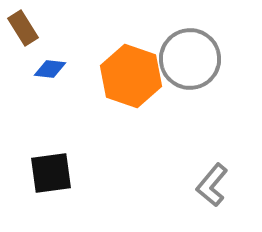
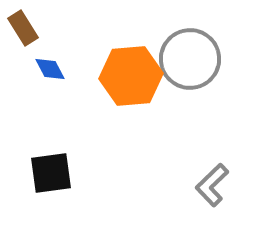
blue diamond: rotated 56 degrees clockwise
orange hexagon: rotated 24 degrees counterclockwise
gray L-shape: rotated 6 degrees clockwise
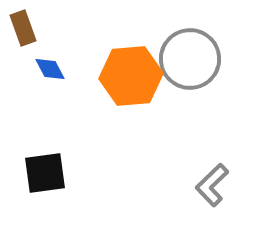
brown rectangle: rotated 12 degrees clockwise
black square: moved 6 px left
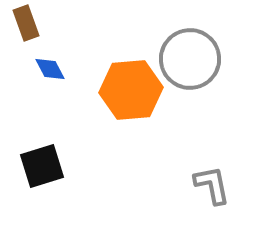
brown rectangle: moved 3 px right, 5 px up
orange hexagon: moved 14 px down
black square: moved 3 px left, 7 px up; rotated 9 degrees counterclockwise
gray L-shape: rotated 123 degrees clockwise
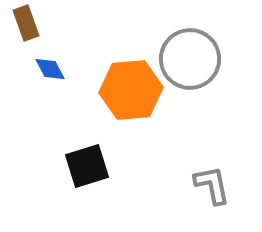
black square: moved 45 px right
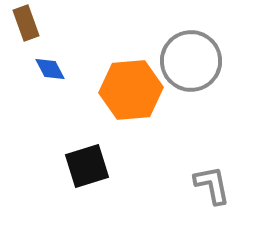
gray circle: moved 1 px right, 2 px down
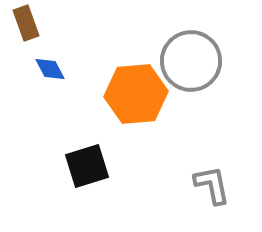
orange hexagon: moved 5 px right, 4 px down
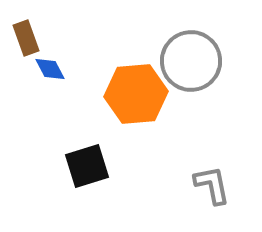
brown rectangle: moved 15 px down
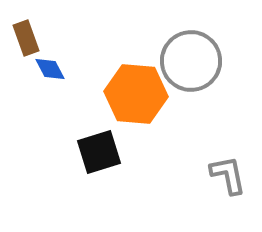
orange hexagon: rotated 10 degrees clockwise
black square: moved 12 px right, 14 px up
gray L-shape: moved 16 px right, 10 px up
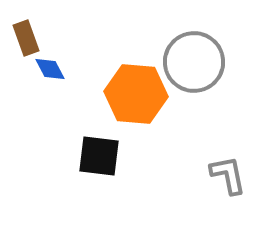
gray circle: moved 3 px right, 1 px down
black square: moved 4 px down; rotated 24 degrees clockwise
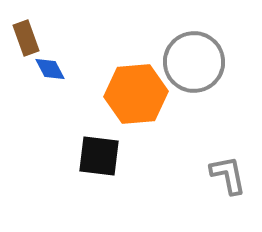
orange hexagon: rotated 10 degrees counterclockwise
